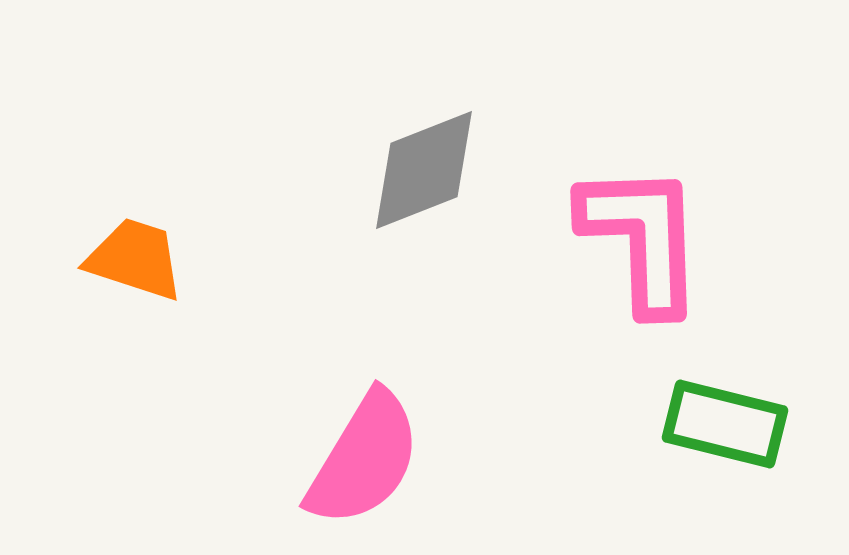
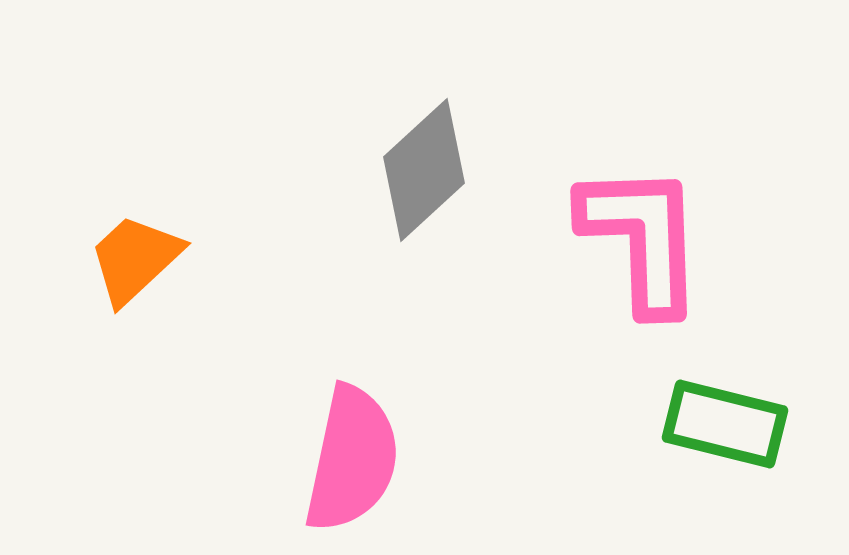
gray diamond: rotated 21 degrees counterclockwise
orange trapezoid: rotated 61 degrees counterclockwise
pink semicircle: moved 12 px left; rotated 19 degrees counterclockwise
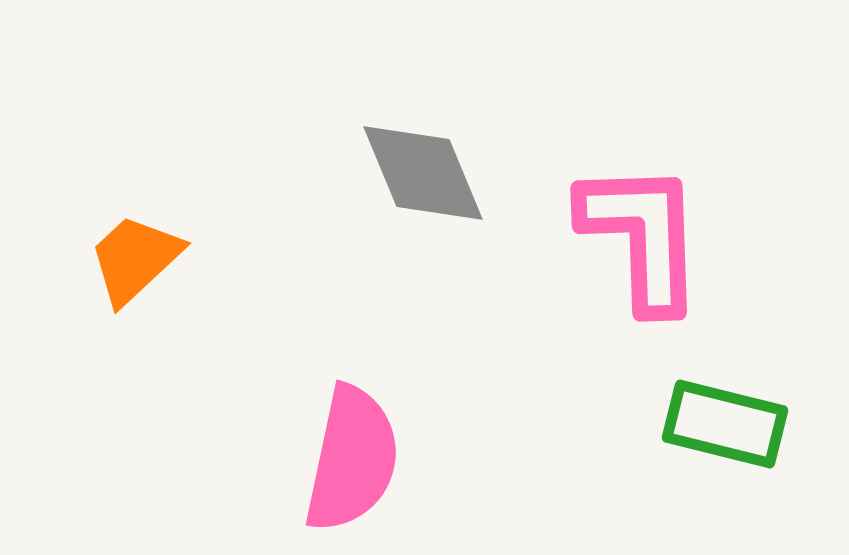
gray diamond: moved 1 px left, 3 px down; rotated 70 degrees counterclockwise
pink L-shape: moved 2 px up
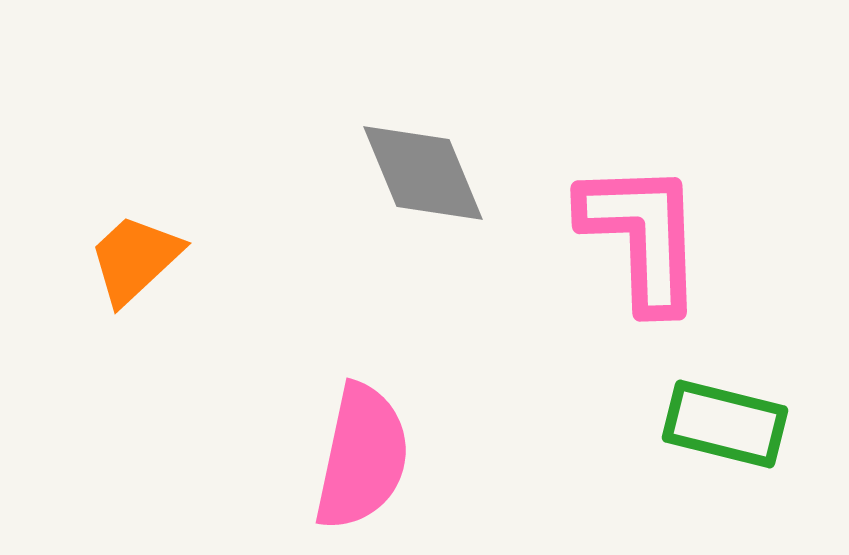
pink semicircle: moved 10 px right, 2 px up
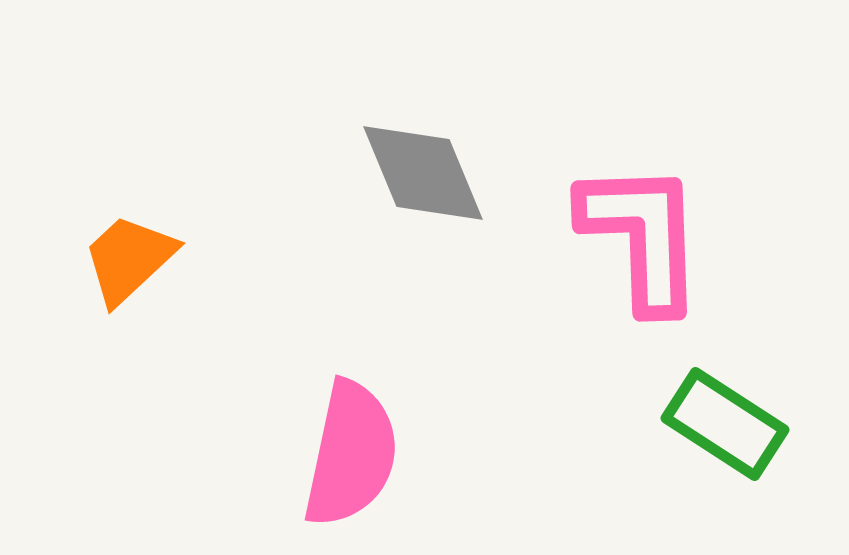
orange trapezoid: moved 6 px left
green rectangle: rotated 19 degrees clockwise
pink semicircle: moved 11 px left, 3 px up
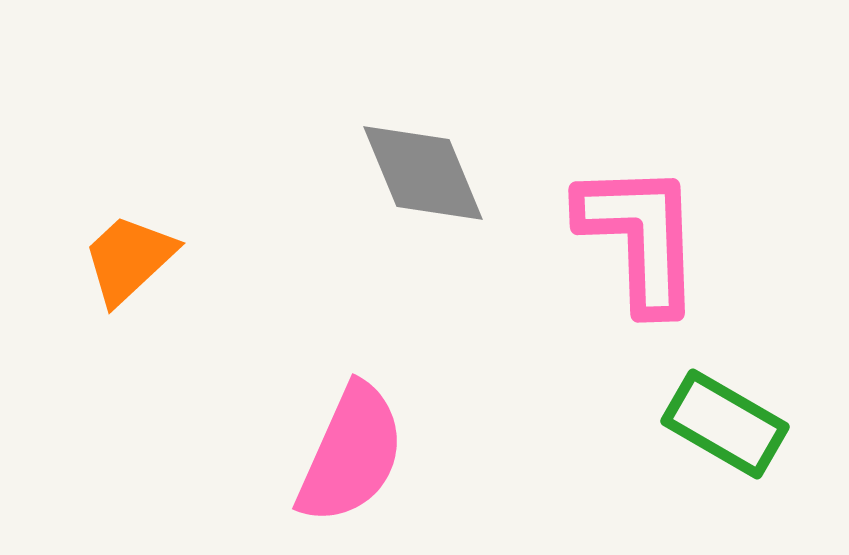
pink L-shape: moved 2 px left, 1 px down
green rectangle: rotated 3 degrees counterclockwise
pink semicircle: rotated 12 degrees clockwise
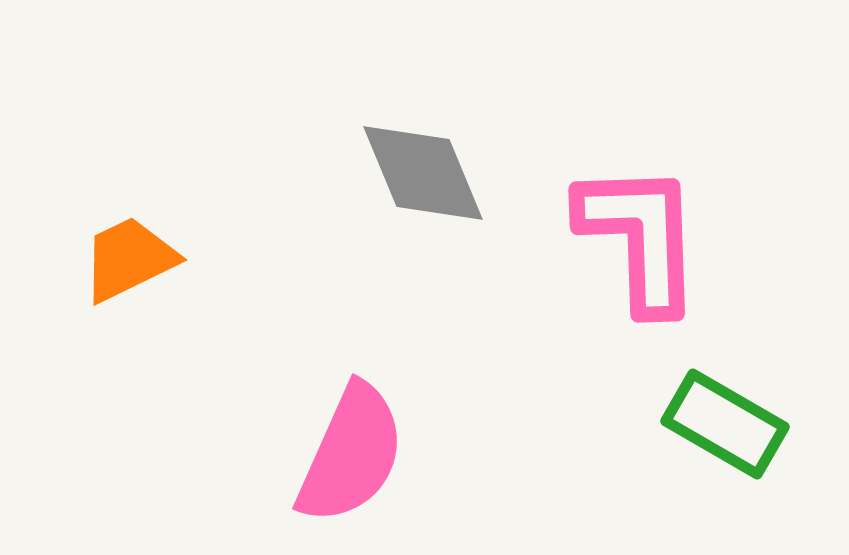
orange trapezoid: rotated 17 degrees clockwise
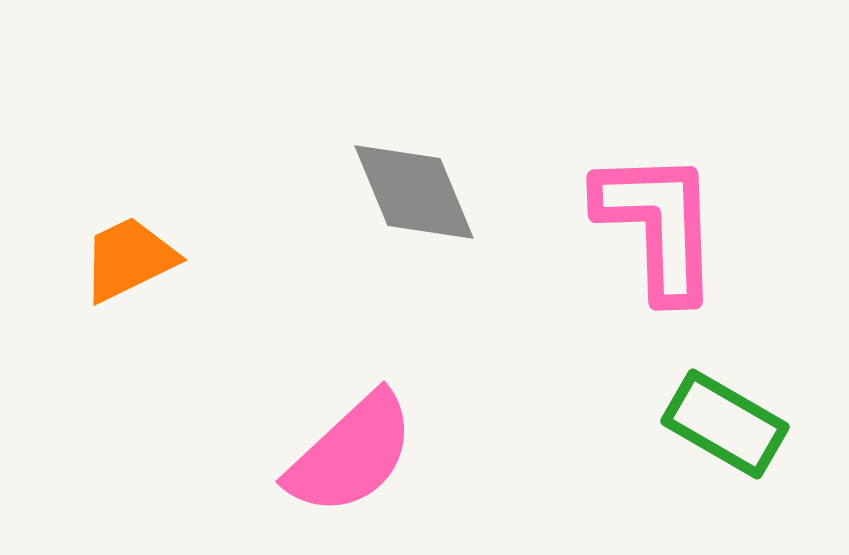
gray diamond: moved 9 px left, 19 px down
pink L-shape: moved 18 px right, 12 px up
pink semicircle: rotated 23 degrees clockwise
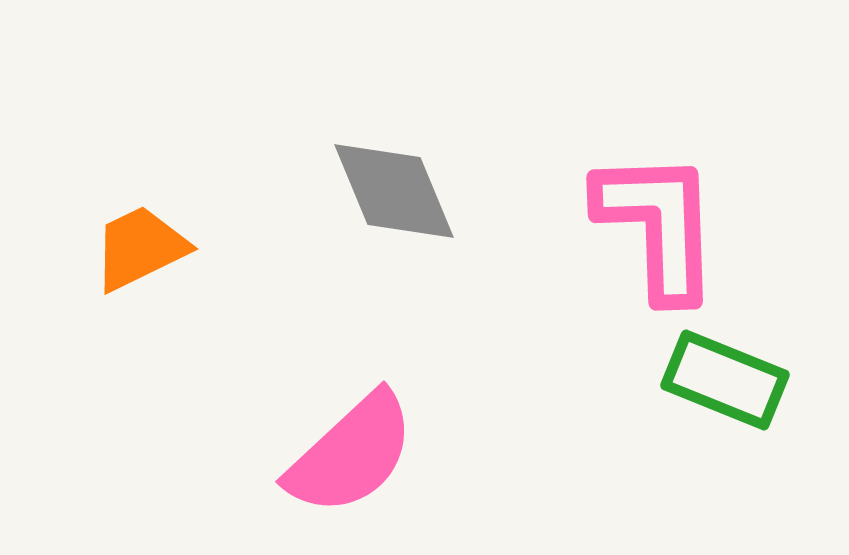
gray diamond: moved 20 px left, 1 px up
orange trapezoid: moved 11 px right, 11 px up
green rectangle: moved 44 px up; rotated 8 degrees counterclockwise
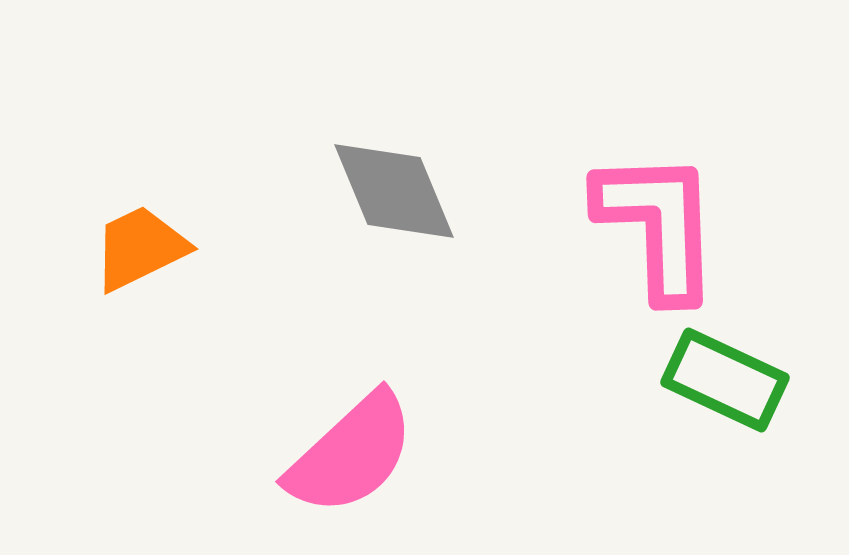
green rectangle: rotated 3 degrees clockwise
